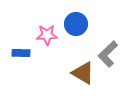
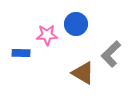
gray L-shape: moved 3 px right
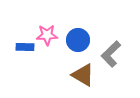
blue circle: moved 2 px right, 16 px down
blue rectangle: moved 4 px right, 6 px up
brown triangle: moved 2 px down
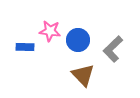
pink star: moved 3 px right, 4 px up; rotated 10 degrees clockwise
gray L-shape: moved 2 px right, 5 px up
brown triangle: rotated 15 degrees clockwise
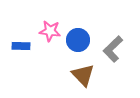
blue rectangle: moved 4 px left, 1 px up
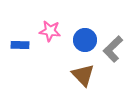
blue circle: moved 7 px right
blue rectangle: moved 1 px left, 1 px up
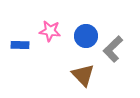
blue circle: moved 1 px right, 4 px up
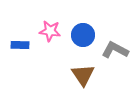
blue circle: moved 3 px left, 1 px up
gray L-shape: moved 2 px right, 1 px down; rotated 72 degrees clockwise
brown triangle: rotated 10 degrees clockwise
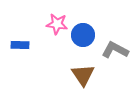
pink star: moved 7 px right, 7 px up
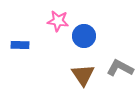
pink star: moved 1 px right, 3 px up
blue circle: moved 1 px right, 1 px down
gray L-shape: moved 5 px right, 18 px down
